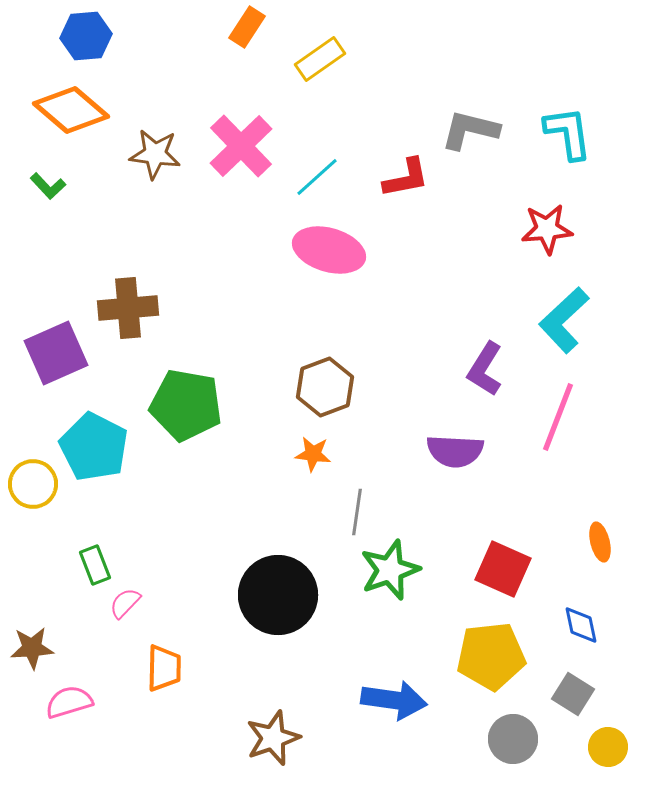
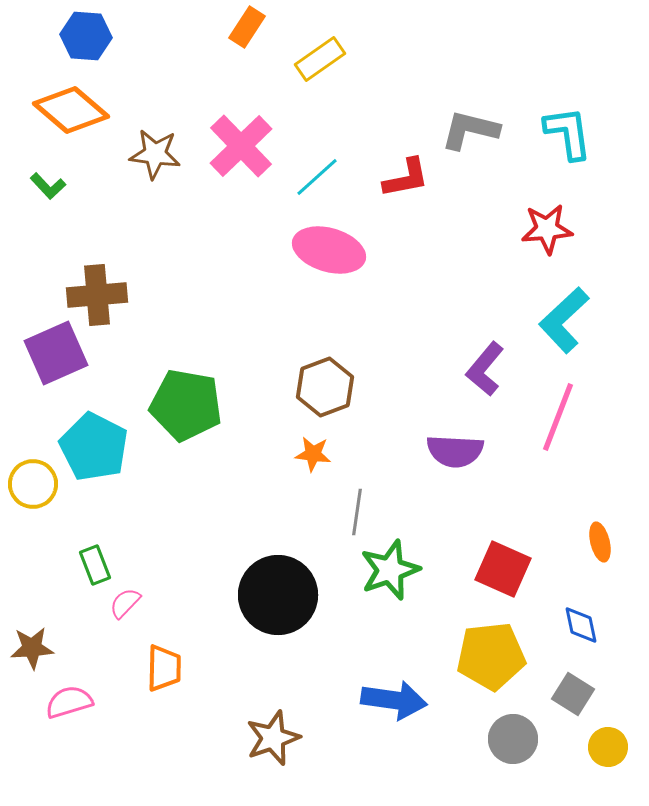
blue hexagon at (86, 36): rotated 9 degrees clockwise
brown cross at (128, 308): moved 31 px left, 13 px up
purple L-shape at (485, 369): rotated 8 degrees clockwise
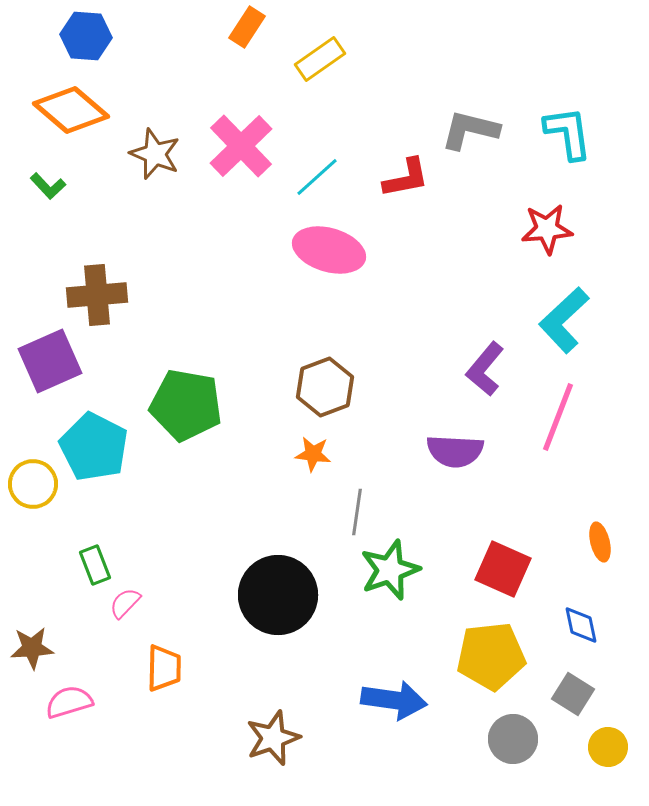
brown star at (155, 154): rotated 15 degrees clockwise
purple square at (56, 353): moved 6 px left, 8 px down
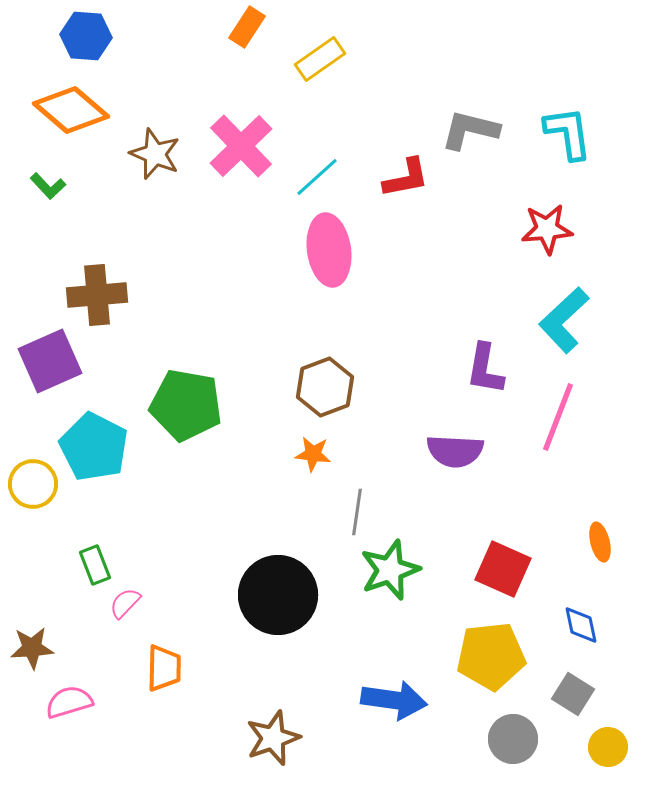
pink ellipse at (329, 250): rotated 66 degrees clockwise
purple L-shape at (485, 369): rotated 30 degrees counterclockwise
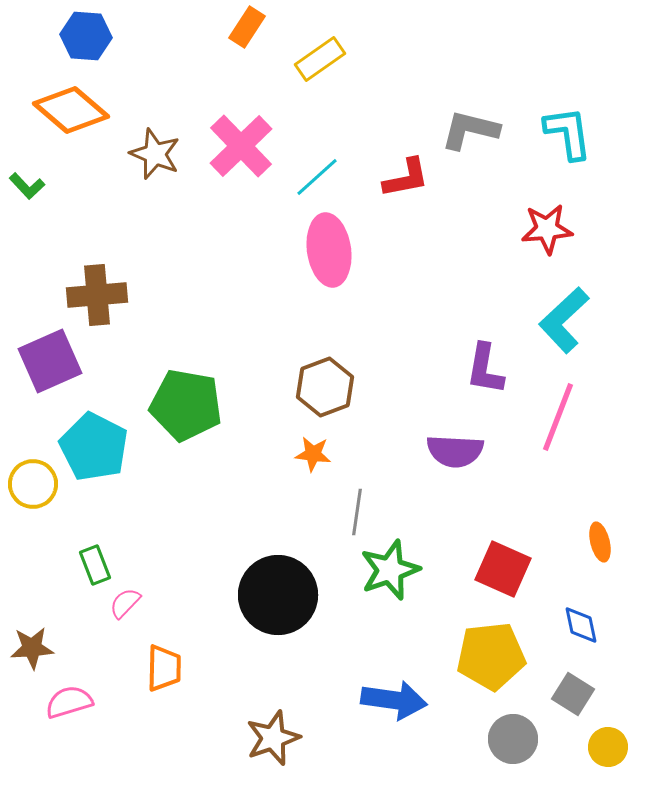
green L-shape at (48, 186): moved 21 px left
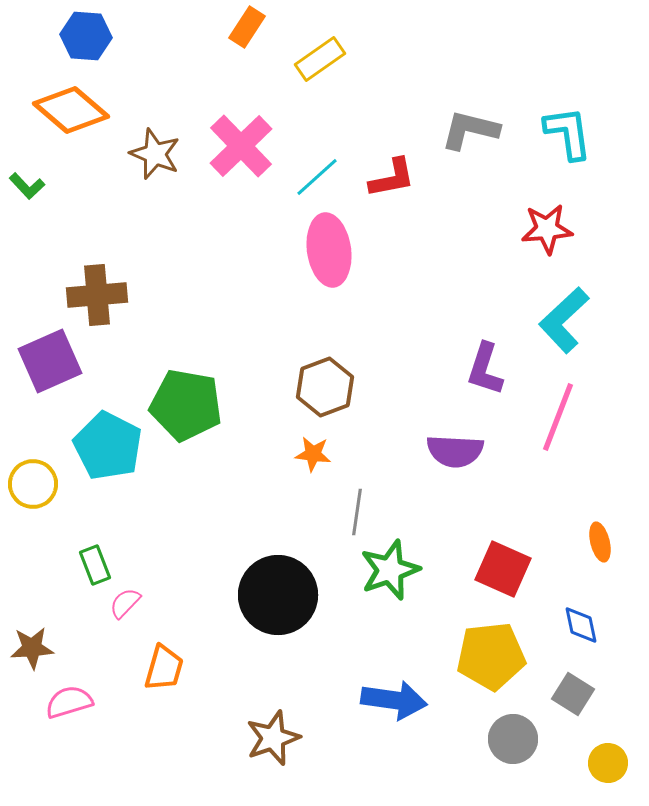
red L-shape at (406, 178): moved 14 px left
purple L-shape at (485, 369): rotated 8 degrees clockwise
cyan pentagon at (94, 447): moved 14 px right, 1 px up
orange trapezoid at (164, 668): rotated 15 degrees clockwise
yellow circle at (608, 747): moved 16 px down
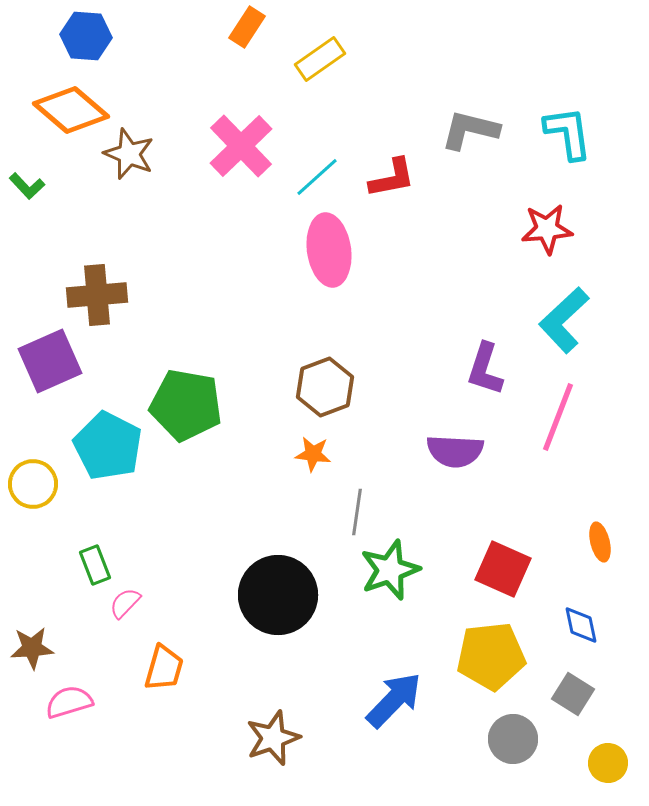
brown star at (155, 154): moved 26 px left
blue arrow at (394, 700): rotated 54 degrees counterclockwise
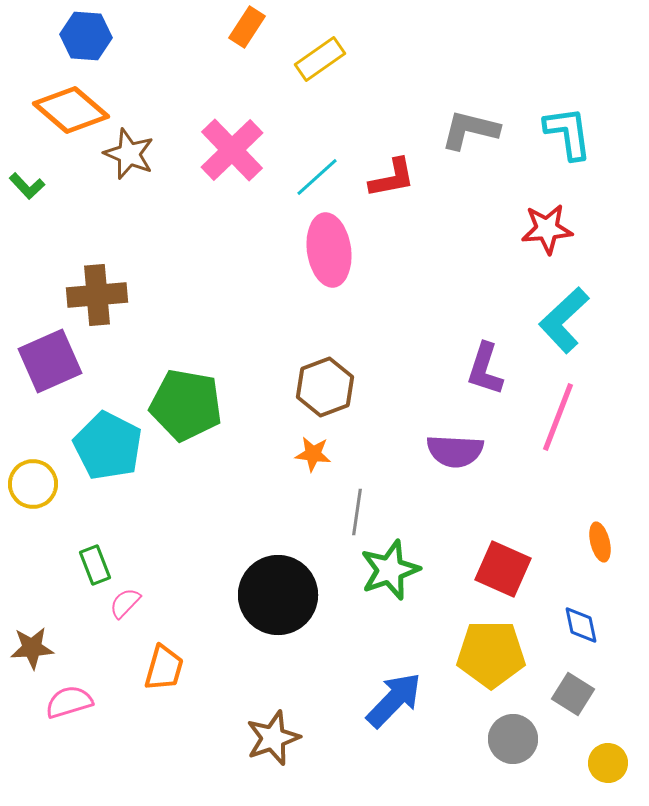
pink cross at (241, 146): moved 9 px left, 4 px down
yellow pentagon at (491, 656): moved 2 px up; rotated 6 degrees clockwise
